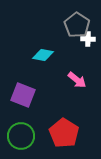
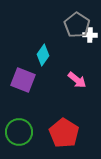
white cross: moved 2 px right, 4 px up
cyan diamond: rotated 65 degrees counterclockwise
purple square: moved 15 px up
green circle: moved 2 px left, 4 px up
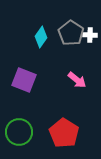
gray pentagon: moved 6 px left, 8 px down
cyan diamond: moved 2 px left, 18 px up
purple square: moved 1 px right
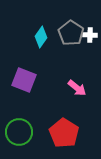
pink arrow: moved 8 px down
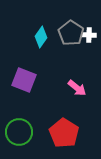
white cross: moved 1 px left
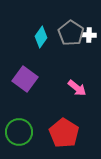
purple square: moved 1 px right, 1 px up; rotated 15 degrees clockwise
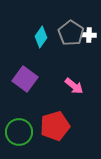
pink arrow: moved 3 px left, 2 px up
red pentagon: moved 9 px left, 7 px up; rotated 24 degrees clockwise
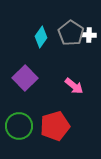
purple square: moved 1 px up; rotated 10 degrees clockwise
green circle: moved 6 px up
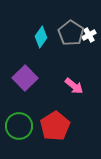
white cross: rotated 32 degrees counterclockwise
red pentagon: rotated 16 degrees counterclockwise
